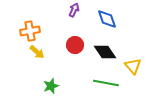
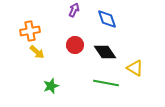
yellow triangle: moved 2 px right, 2 px down; rotated 18 degrees counterclockwise
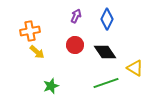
purple arrow: moved 2 px right, 6 px down
blue diamond: rotated 45 degrees clockwise
green line: rotated 30 degrees counterclockwise
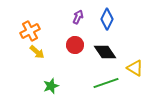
purple arrow: moved 2 px right, 1 px down
orange cross: rotated 18 degrees counterclockwise
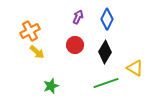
black diamond: rotated 65 degrees clockwise
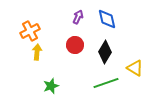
blue diamond: rotated 40 degrees counterclockwise
yellow arrow: rotated 126 degrees counterclockwise
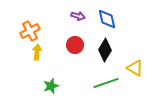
purple arrow: moved 1 px up; rotated 80 degrees clockwise
black diamond: moved 2 px up
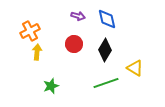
red circle: moved 1 px left, 1 px up
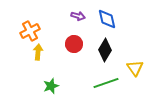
yellow arrow: moved 1 px right
yellow triangle: rotated 24 degrees clockwise
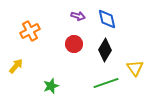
yellow arrow: moved 22 px left, 14 px down; rotated 35 degrees clockwise
